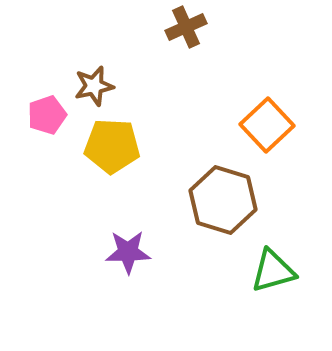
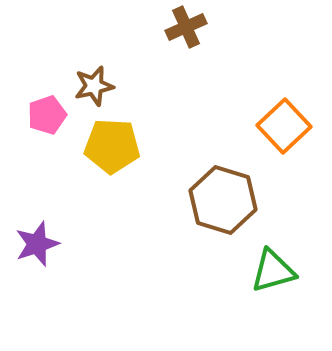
orange square: moved 17 px right, 1 px down
purple star: moved 91 px left, 8 px up; rotated 18 degrees counterclockwise
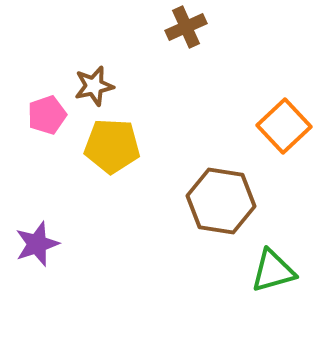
brown hexagon: moved 2 px left, 1 px down; rotated 8 degrees counterclockwise
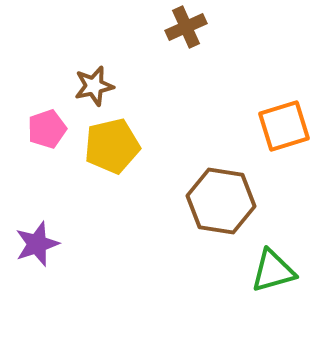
pink pentagon: moved 14 px down
orange square: rotated 26 degrees clockwise
yellow pentagon: rotated 16 degrees counterclockwise
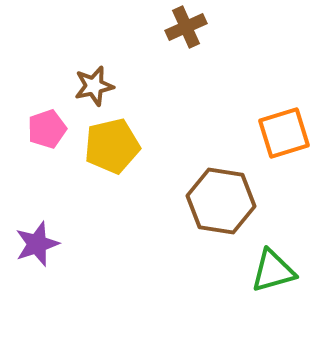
orange square: moved 7 px down
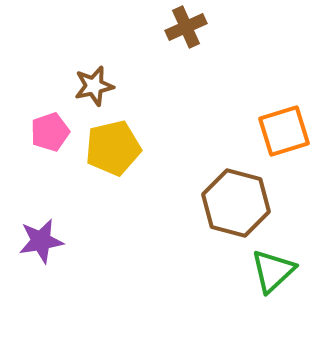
pink pentagon: moved 3 px right, 3 px down
orange square: moved 2 px up
yellow pentagon: moved 1 px right, 2 px down
brown hexagon: moved 15 px right, 2 px down; rotated 6 degrees clockwise
purple star: moved 4 px right, 3 px up; rotated 9 degrees clockwise
green triangle: rotated 27 degrees counterclockwise
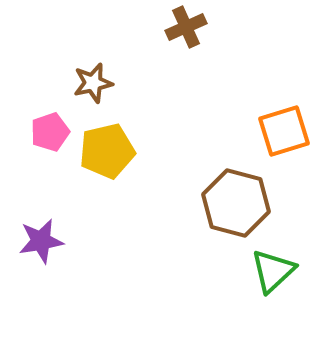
brown star: moved 1 px left, 3 px up
yellow pentagon: moved 6 px left, 3 px down
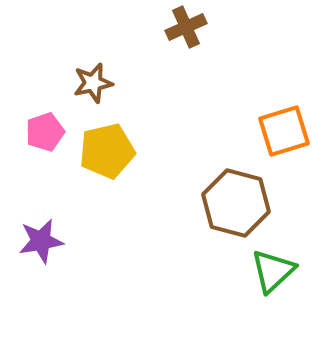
pink pentagon: moved 5 px left
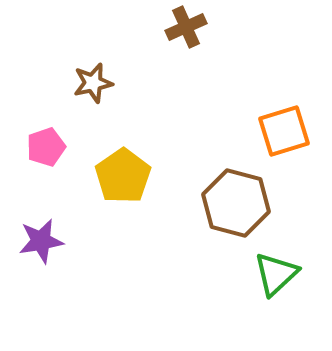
pink pentagon: moved 1 px right, 15 px down
yellow pentagon: moved 16 px right, 25 px down; rotated 22 degrees counterclockwise
green triangle: moved 3 px right, 3 px down
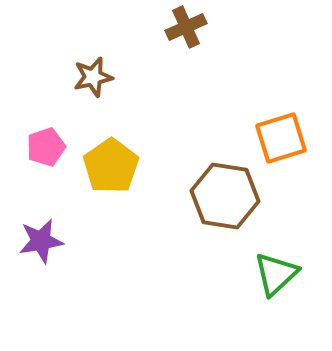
brown star: moved 6 px up
orange square: moved 3 px left, 7 px down
yellow pentagon: moved 12 px left, 10 px up
brown hexagon: moved 11 px left, 7 px up; rotated 6 degrees counterclockwise
